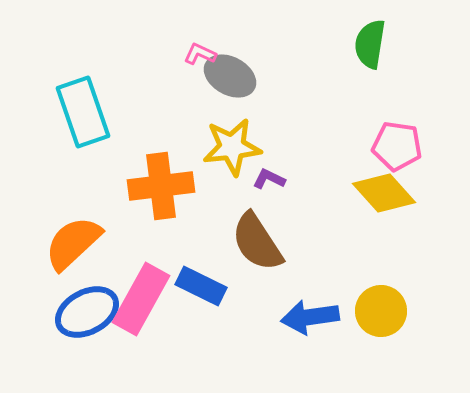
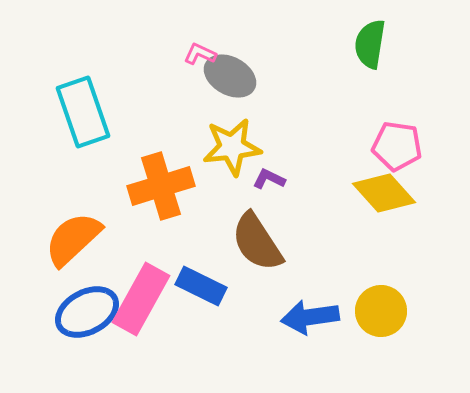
orange cross: rotated 10 degrees counterclockwise
orange semicircle: moved 4 px up
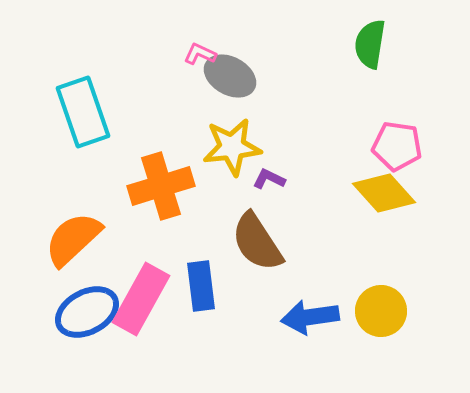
blue rectangle: rotated 57 degrees clockwise
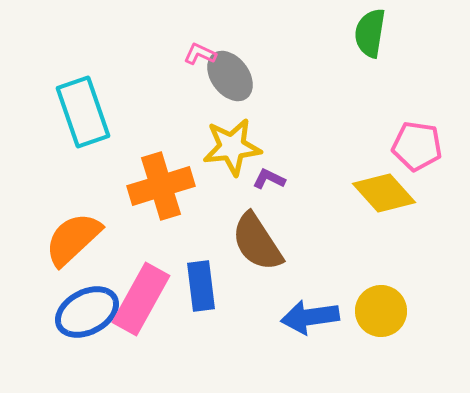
green semicircle: moved 11 px up
gray ellipse: rotated 24 degrees clockwise
pink pentagon: moved 20 px right
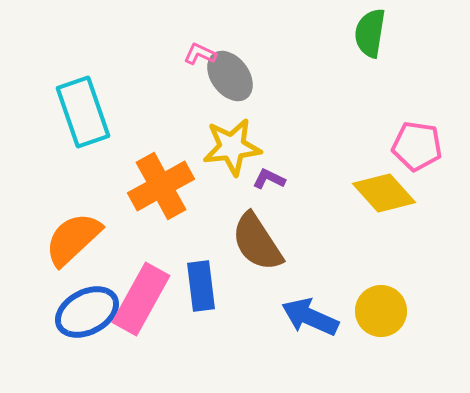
orange cross: rotated 12 degrees counterclockwise
blue arrow: rotated 32 degrees clockwise
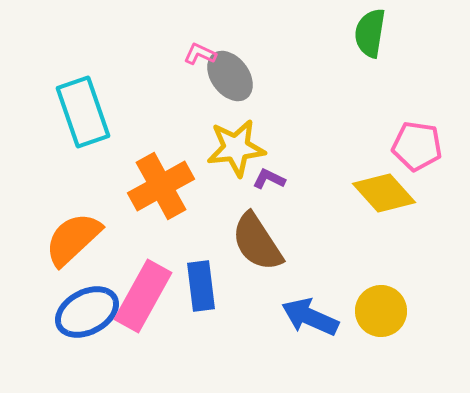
yellow star: moved 4 px right, 1 px down
pink rectangle: moved 2 px right, 3 px up
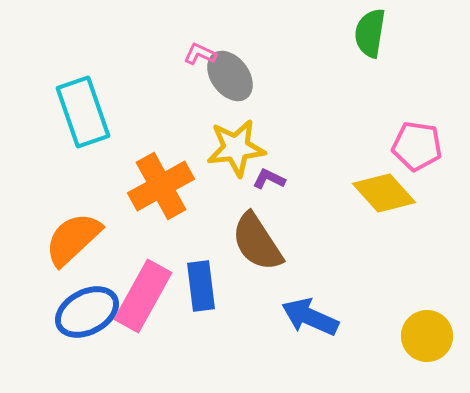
yellow circle: moved 46 px right, 25 px down
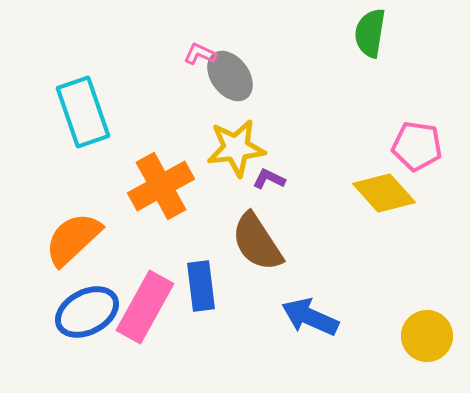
pink rectangle: moved 2 px right, 11 px down
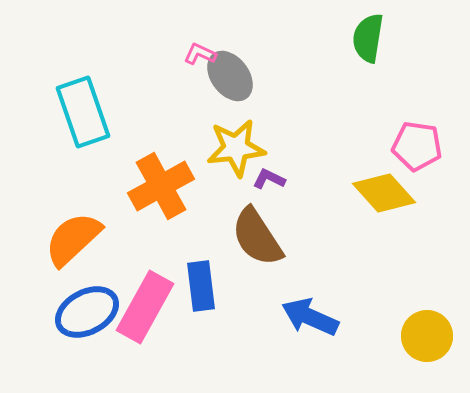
green semicircle: moved 2 px left, 5 px down
brown semicircle: moved 5 px up
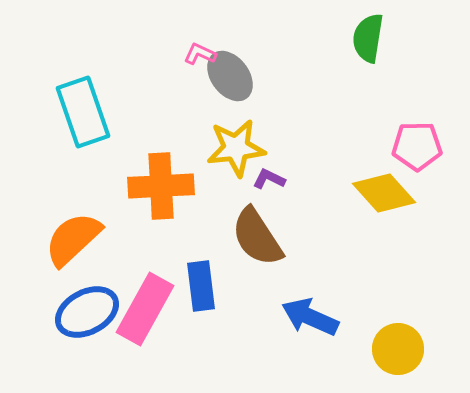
pink pentagon: rotated 9 degrees counterclockwise
orange cross: rotated 26 degrees clockwise
pink rectangle: moved 2 px down
yellow circle: moved 29 px left, 13 px down
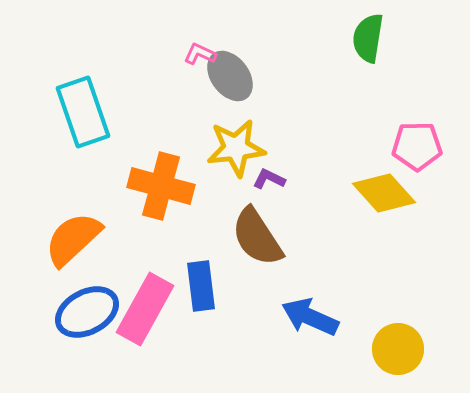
orange cross: rotated 18 degrees clockwise
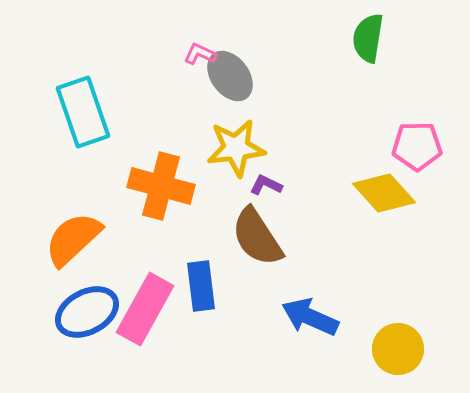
purple L-shape: moved 3 px left, 6 px down
